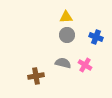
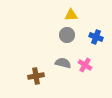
yellow triangle: moved 5 px right, 2 px up
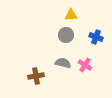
gray circle: moved 1 px left
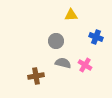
gray circle: moved 10 px left, 6 px down
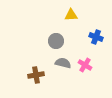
brown cross: moved 1 px up
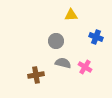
pink cross: moved 2 px down
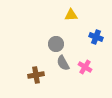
gray circle: moved 3 px down
gray semicircle: rotated 133 degrees counterclockwise
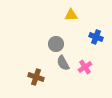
pink cross: rotated 24 degrees clockwise
brown cross: moved 2 px down; rotated 28 degrees clockwise
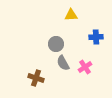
blue cross: rotated 24 degrees counterclockwise
brown cross: moved 1 px down
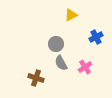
yellow triangle: rotated 24 degrees counterclockwise
blue cross: rotated 24 degrees counterclockwise
gray semicircle: moved 2 px left
